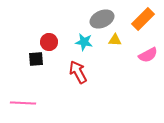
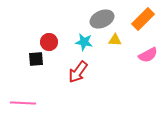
red arrow: rotated 115 degrees counterclockwise
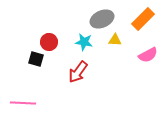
black square: rotated 21 degrees clockwise
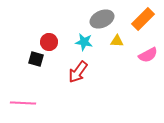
yellow triangle: moved 2 px right, 1 px down
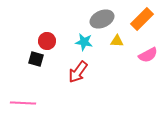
orange rectangle: moved 1 px left
red circle: moved 2 px left, 1 px up
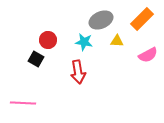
gray ellipse: moved 1 px left, 1 px down
red circle: moved 1 px right, 1 px up
black square: rotated 14 degrees clockwise
red arrow: rotated 45 degrees counterclockwise
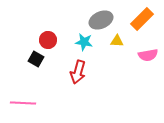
pink semicircle: rotated 18 degrees clockwise
red arrow: rotated 25 degrees clockwise
